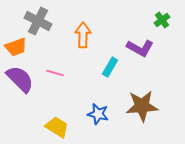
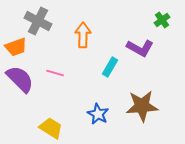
blue star: rotated 15 degrees clockwise
yellow trapezoid: moved 6 px left, 1 px down
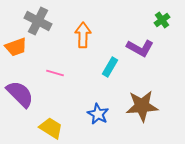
purple semicircle: moved 15 px down
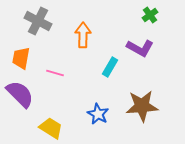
green cross: moved 12 px left, 5 px up
orange trapezoid: moved 5 px right, 11 px down; rotated 120 degrees clockwise
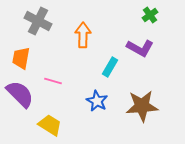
pink line: moved 2 px left, 8 px down
blue star: moved 1 px left, 13 px up
yellow trapezoid: moved 1 px left, 3 px up
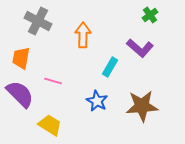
purple L-shape: rotated 12 degrees clockwise
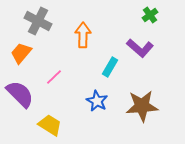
orange trapezoid: moved 5 px up; rotated 30 degrees clockwise
pink line: moved 1 px right, 4 px up; rotated 60 degrees counterclockwise
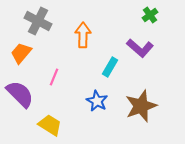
pink line: rotated 24 degrees counterclockwise
brown star: moved 1 px left; rotated 16 degrees counterclockwise
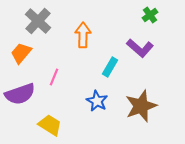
gray cross: rotated 16 degrees clockwise
purple semicircle: rotated 116 degrees clockwise
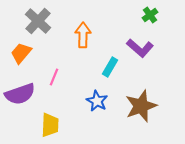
yellow trapezoid: rotated 60 degrees clockwise
